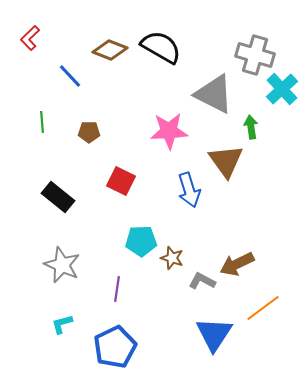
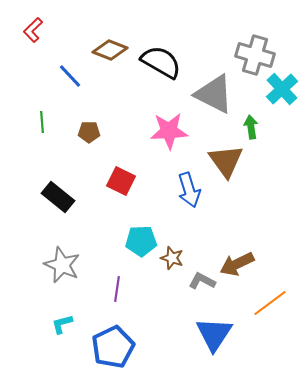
red L-shape: moved 3 px right, 8 px up
black semicircle: moved 15 px down
orange line: moved 7 px right, 5 px up
blue pentagon: moved 2 px left
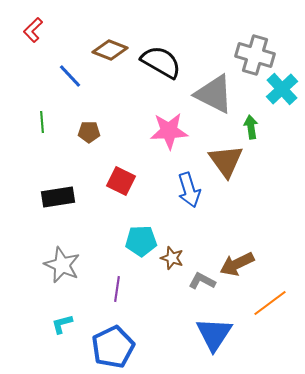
black rectangle: rotated 48 degrees counterclockwise
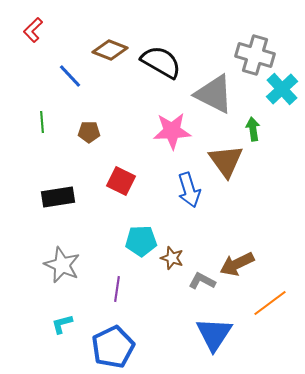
green arrow: moved 2 px right, 2 px down
pink star: moved 3 px right
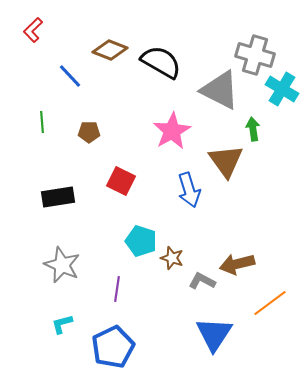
cyan cross: rotated 16 degrees counterclockwise
gray triangle: moved 6 px right, 4 px up
pink star: rotated 27 degrees counterclockwise
cyan pentagon: rotated 20 degrees clockwise
brown arrow: rotated 12 degrees clockwise
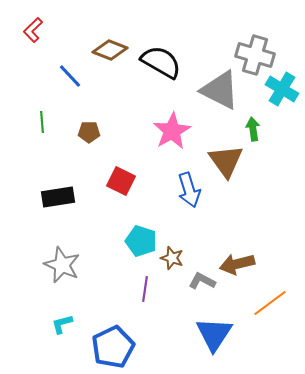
purple line: moved 28 px right
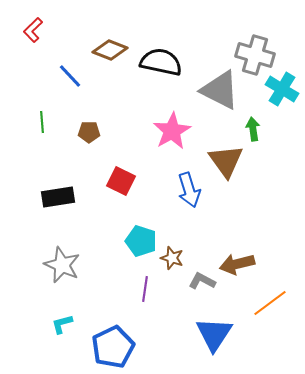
black semicircle: rotated 18 degrees counterclockwise
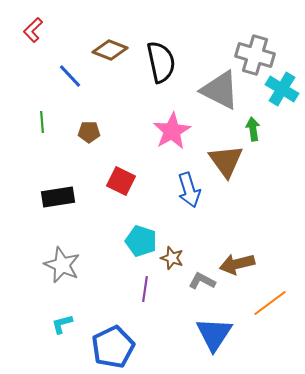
black semicircle: rotated 66 degrees clockwise
